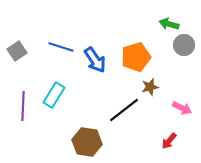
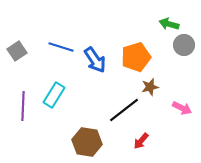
red arrow: moved 28 px left
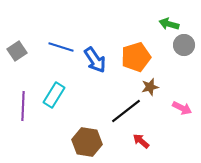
black line: moved 2 px right, 1 px down
red arrow: rotated 90 degrees clockwise
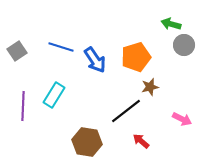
green arrow: moved 2 px right
pink arrow: moved 11 px down
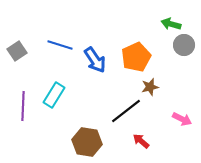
blue line: moved 1 px left, 2 px up
orange pentagon: rotated 8 degrees counterclockwise
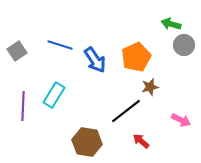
pink arrow: moved 1 px left, 1 px down
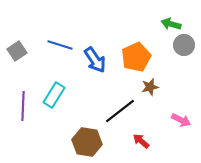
black line: moved 6 px left
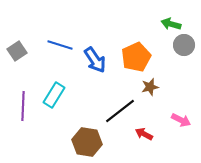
red arrow: moved 3 px right, 7 px up; rotated 12 degrees counterclockwise
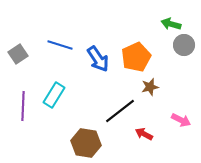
gray square: moved 1 px right, 3 px down
blue arrow: moved 3 px right, 1 px up
brown hexagon: moved 1 px left, 1 px down
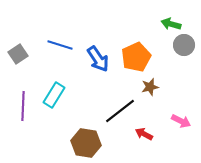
pink arrow: moved 1 px down
